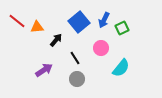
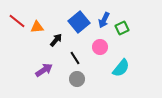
pink circle: moved 1 px left, 1 px up
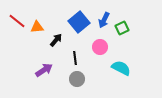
black line: rotated 24 degrees clockwise
cyan semicircle: rotated 102 degrees counterclockwise
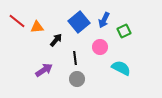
green square: moved 2 px right, 3 px down
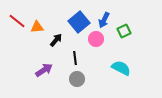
pink circle: moved 4 px left, 8 px up
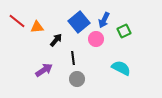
black line: moved 2 px left
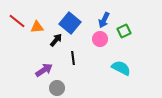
blue square: moved 9 px left, 1 px down; rotated 10 degrees counterclockwise
pink circle: moved 4 px right
gray circle: moved 20 px left, 9 px down
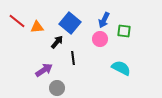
green square: rotated 32 degrees clockwise
black arrow: moved 1 px right, 2 px down
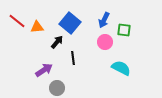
green square: moved 1 px up
pink circle: moved 5 px right, 3 px down
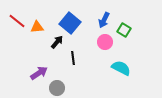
green square: rotated 24 degrees clockwise
purple arrow: moved 5 px left, 3 px down
